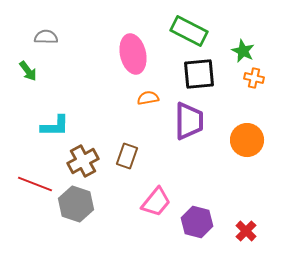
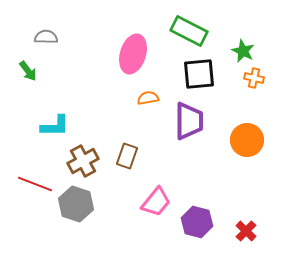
pink ellipse: rotated 30 degrees clockwise
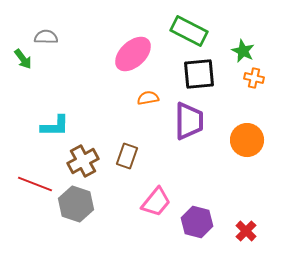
pink ellipse: rotated 30 degrees clockwise
green arrow: moved 5 px left, 12 px up
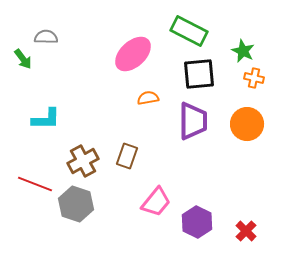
purple trapezoid: moved 4 px right
cyan L-shape: moved 9 px left, 7 px up
orange circle: moved 16 px up
purple hexagon: rotated 12 degrees clockwise
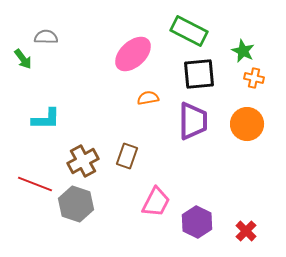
pink trapezoid: rotated 12 degrees counterclockwise
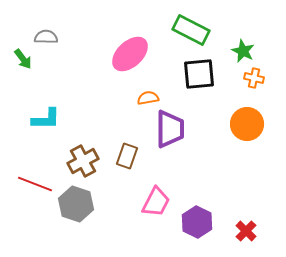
green rectangle: moved 2 px right, 1 px up
pink ellipse: moved 3 px left
purple trapezoid: moved 23 px left, 8 px down
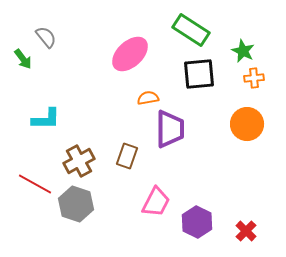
green rectangle: rotated 6 degrees clockwise
gray semicircle: rotated 50 degrees clockwise
orange cross: rotated 18 degrees counterclockwise
brown cross: moved 4 px left
red line: rotated 8 degrees clockwise
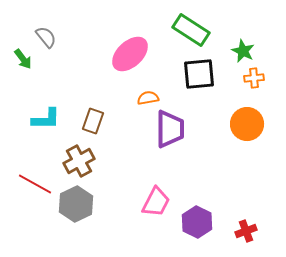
brown rectangle: moved 34 px left, 35 px up
gray hexagon: rotated 16 degrees clockwise
red cross: rotated 25 degrees clockwise
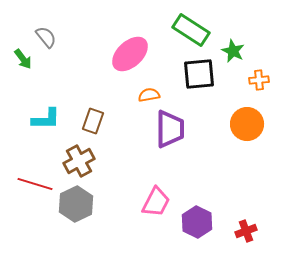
green star: moved 10 px left
orange cross: moved 5 px right, 2 px down
orange semicircle: moved 1 px right, 3 px up
red line: rotated 12 degrees counterclockwise
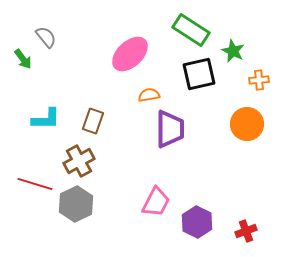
black square: rotated 8 degrees counterclockwise
